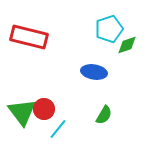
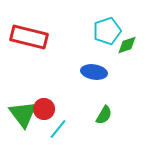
cyan pentagon: moved 2 px left, 2 px down
green triangle: moved 1 px right, 2 px down
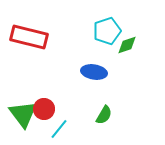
cyan line: moved 1 px right
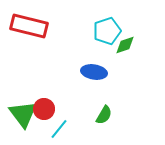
red rectangle: moved 11 px up
green diamond: moved 2 px left
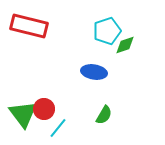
cyan line: moved 1 px left, 1 px up
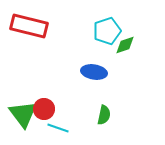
green semicircle: rotated 18 degrees counterclockwise
cyan line: rotated 70 degrees clockwise
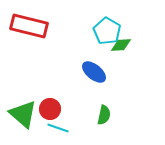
cyan pentagon: rotated 24 degrees counterclockwise
green diamond: moved 4 px left; rotated 15 degrees clockwise
blue ellipse: rotated 30 degrees clockwise
red circle: moved 6 px right
green triangle: rotated 12 degrees counterclockwise
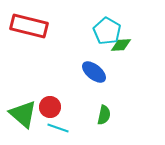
red circle: moved 2 px up
